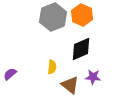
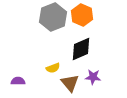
yellow semicircle: moved 1 px right, 1 px down; rotated 64 degrees clockwise
purple semicircle: moved 8 px right, 7 px down; rotated 40 degrees clockwise
brown triangle: moved 2 px up; rotated 12 degrees clockwise
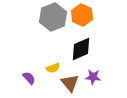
purple semicircle: moved 11 px right, 3 px up; rotated 48 degrees clockwise
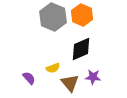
gray hexagon: rotated 16 degrees counterclockwise
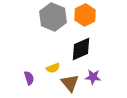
orange hexagon: moved 3 px right; rotated 10 degrees clockwise
purple semicircle: rotated 24 degrees clockwise
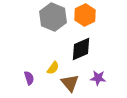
yellow semicircle: rotated 32 degrees counterclockwise
purple star: moved 5 px right, 1 px down
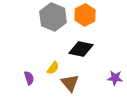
black diamond: rotated 35 degrees clockwise
purple star: moved 17 px right
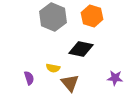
orange hexagon: moved 7 px right, 1 px down; rotated 15 degrees counterclockwise
yellow semicircle: rotated 64 degrees clockwise
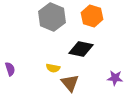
gray hexagon: moved 1 px left
purple semicircle: moved 19 px left, 9 px up
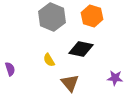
yellow semicircle: moved 4 px left, 8 px up; rotated 48 degrees clockwise
